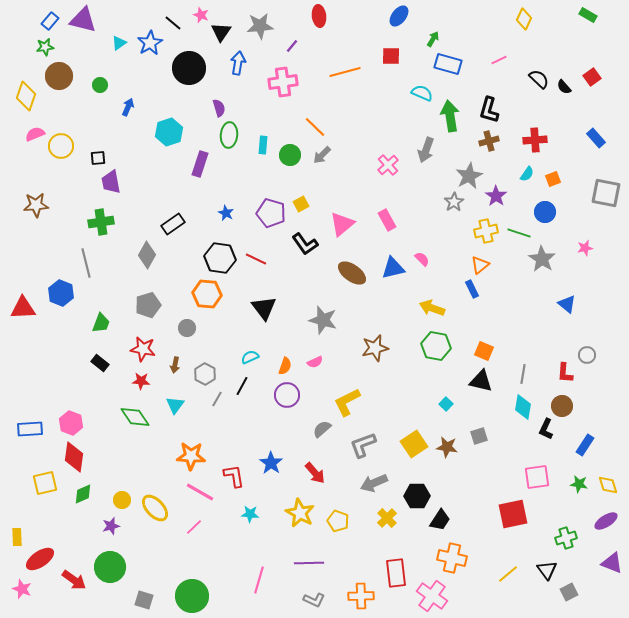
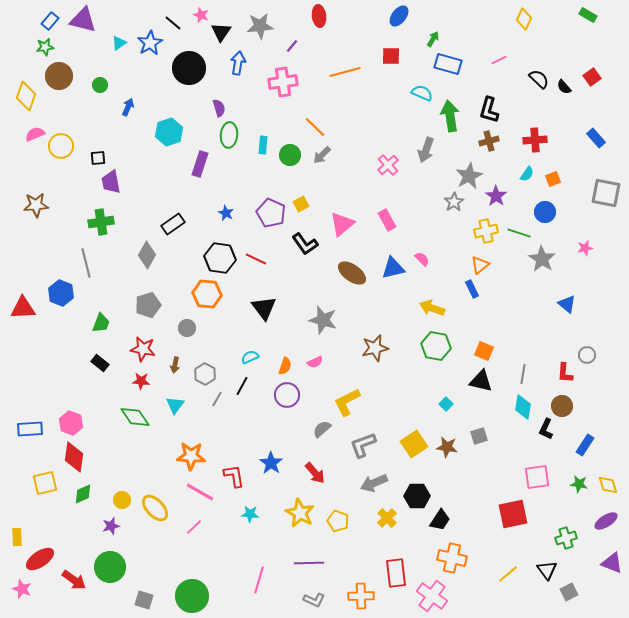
purple pentagon at (271, 213): rotated 8 degrees clockwise
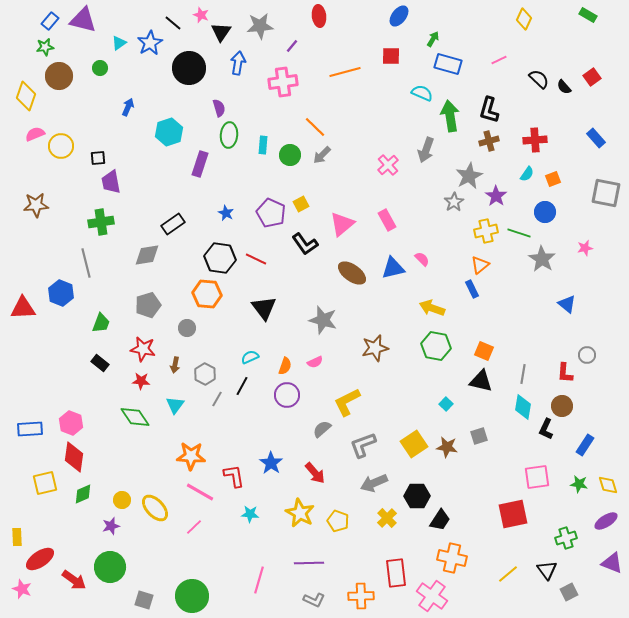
green circle at (100, 85): moved 17 px up
gray diamond at (147, 255): rotated 52 degrees clockwise
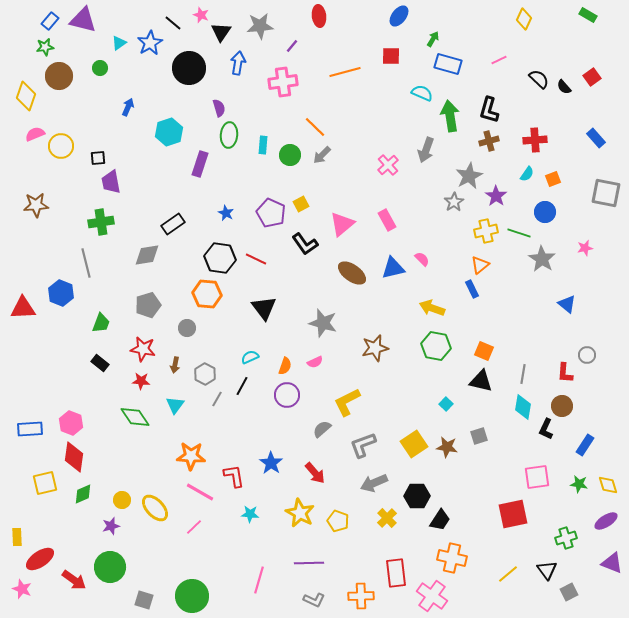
gray star at (323, 320): moved 3 px down
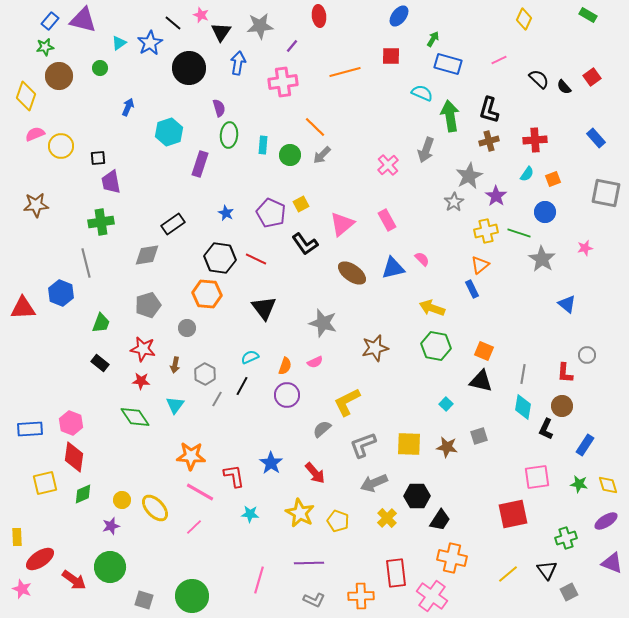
yellow square at (414, 444): moved 5 px left; rotated 36 degrees clockwise
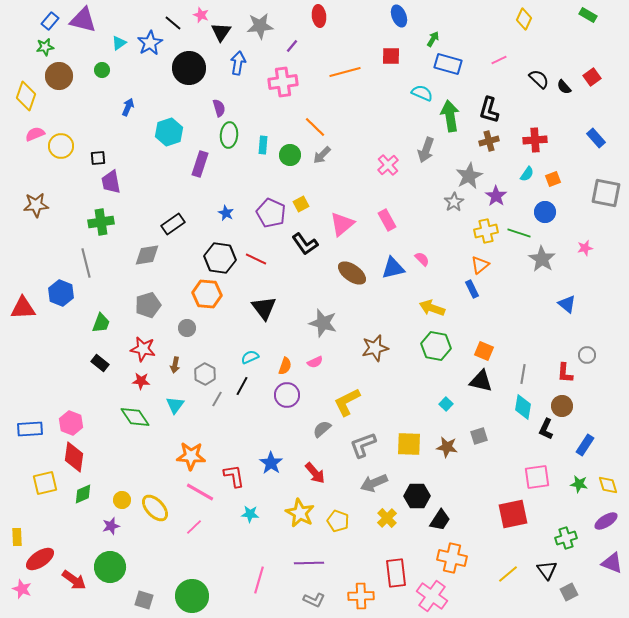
blue ellipse at (399, 16): rotated 60 degrees counterclockwise
green circle at (100, 68): moved 2 px right, 2 px down
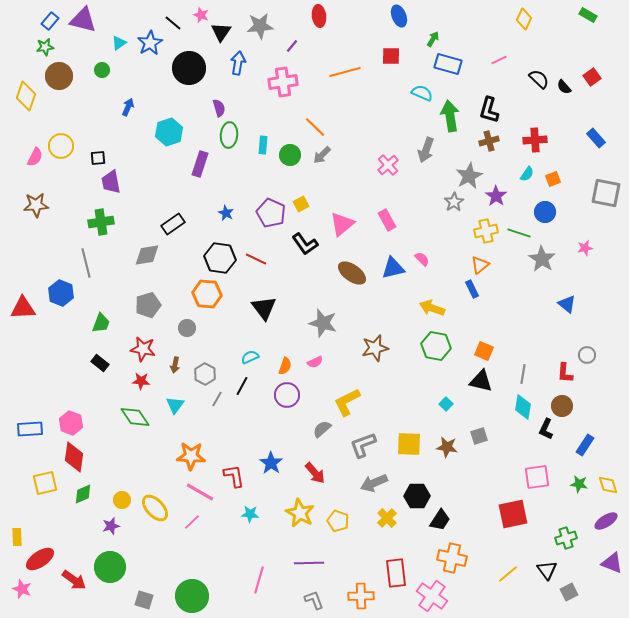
pink semicircle at (35, 134): moved 23 px down; rotated 138 degrees clockwise
pink line at (194, 527): moved 2 px left, 5 px up
gray L-shape at (314, 600): rotated 135 degrees counterclockwise
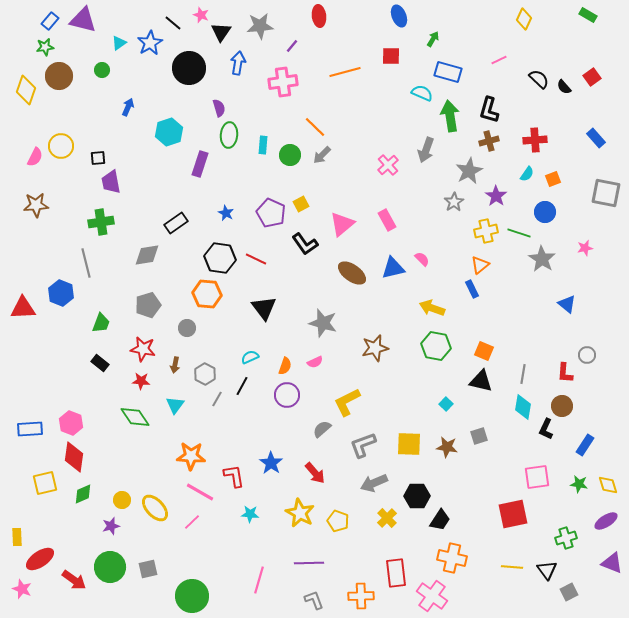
blue rectangle at (448, 64): moved 8 px down
yellow diamond at (26, 96): moved 6 px up
gray star at (469, 176): moved 5 px up
black rectangle at (173, 224): moved 3 px right, 1 px up
yellow line at (508, 574): moved 4 px right, 7 px up; rotated 45 degrees clockwise
gray square at (144, 600): moved 4 px right, 31 px up; rotated 30 degrees counterclockwise
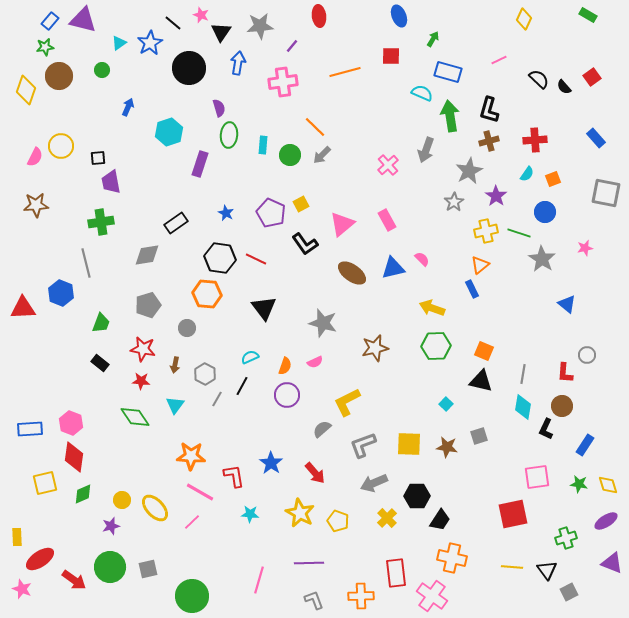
green hexagon at (436, 346): rotated 12 degrees counterclockwise
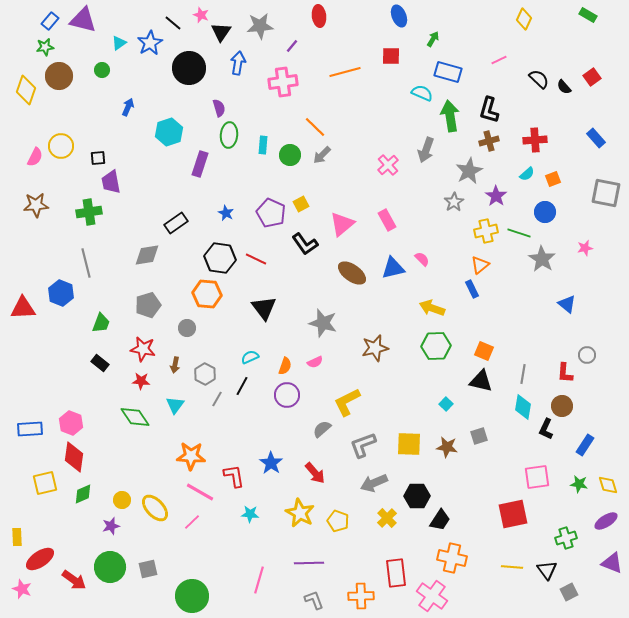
cyan semicircle at (527, 174): rotated 14 degrees clockwise
green cross at (101, 222): moved 12 px left, 10 px up
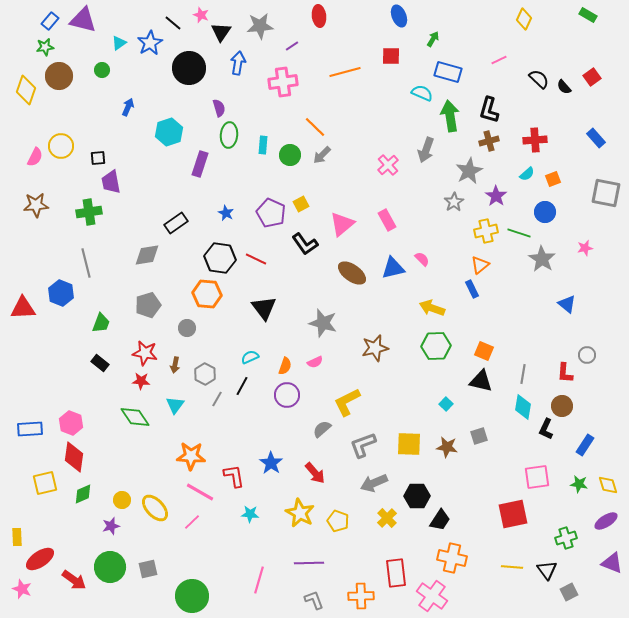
purple line at (292, 46): rotated 16 degrees clockwise
red star at (143, 349): moved 2 px right, 4 px down
